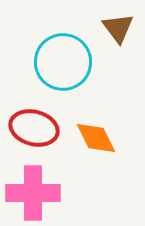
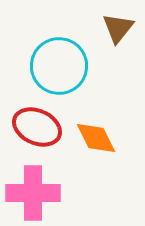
brown triangle: rotated 16 degrees clockwise
cyan circle: moved 4 px left, 4 px down
red ellipse: moved 3 px right, 1 px up; rotated 9 degrees clockwise
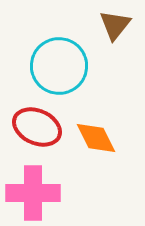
brown triangle: moved 3 px left, 3 px up
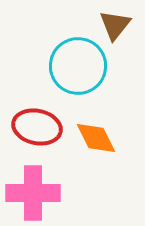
cyan circle: moved 19 px right
red ellipse: rotated 12 degrees counterclockwise
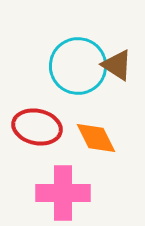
brown triangle: moved 2 px right, 40 px down; rotated 36 degrees counterclockwise
pink cross: moved 30 px right
